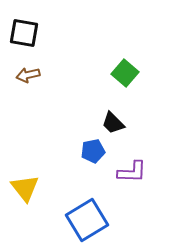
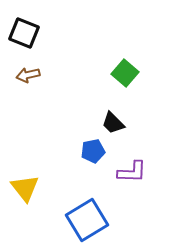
black square: rotated 12 degrees clockwise
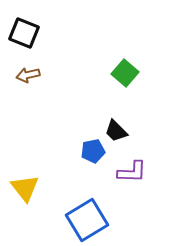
black trapezoid: moved 3 px right, 8 px down
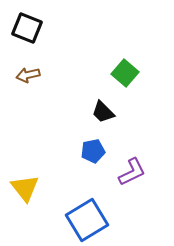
black square: moved 3 px right, 5 px up
black trapezoid: moved 13 px left, 19 px up
purple L-shape: rotated 28 degrees counterclockwise
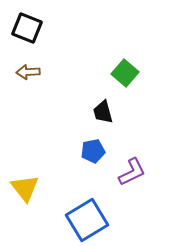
brown arrow: moved 3 px up; rotated 10 degrees clockwise
black trapezoid: rotated 30 degrees clockwise
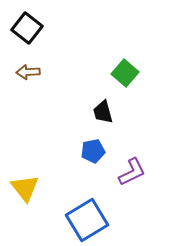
black square: rotated 16 degrees clockwise
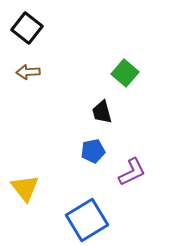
black trapezoid: moved 1 px left
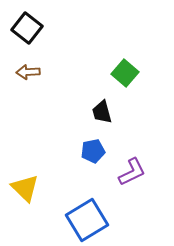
yellow triangle: rotated 8 degrees counterclockwise
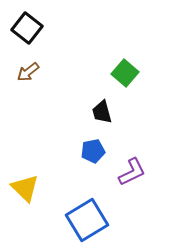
brown arrow: rotated 35 degrees counterclockwise
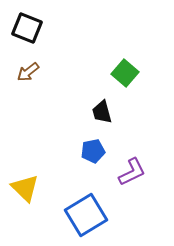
black square: rotated 16 degrees counterclockwise
blue square: moved 1 px left, 5 px up
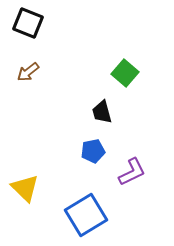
black square: moved 1 px right, 5 px up
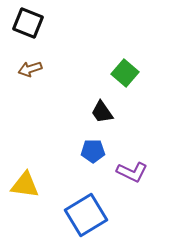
brown arrow: moved 2 px right, 3 px up; rotated 20 degrees clockwise
black trapezoid: rotated 20 degrees counterclockwise
blue pentagon: rotated 10 degrees clockwise
purple L-shape: rotated 52 degrees clockwise
yellow triangle: moved 3 px up; rotated 36 degrees counterclockwise
